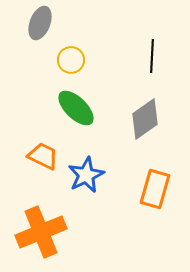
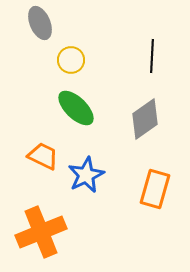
gray ellipse: rotated 44 degrees counterclockwise
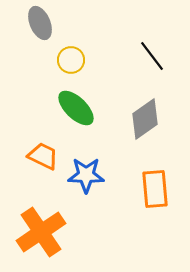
black line: rotated 40 degrees counterclockwise
blue star: rotated 27 degrees clockwise
orange rectangle: rotated 21 degrees counterclockwise
orange cross: rotated 12 degrees counterclockwise
